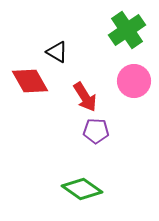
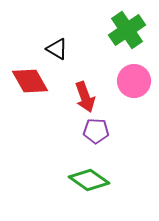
black triangle: moved 3 px up
red arrow: rotated 12 degrees clockwise
green diamond: moved 7 px right, 9 px up
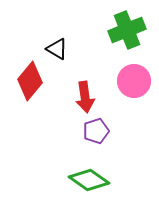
green cross: rotated 12 degrees clockwise
red diamond: rotated 69 degrees clockwise
red arrow: rotated 12 degrees clockwise
purple pentagon: rotated 20 degrees counterclockwise
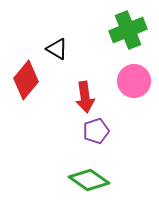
green cross: moved 1 px right
red diamond: moved 4 px left, 1 px up
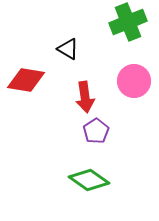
green cross: moved 8 px up
black triangle: moved 11 px right
red diamond: rotated 60 degrees clockwise
purple pentagon: rotated 15 degrees counterclockwise
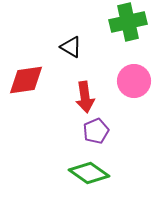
green cross: rotated 9 degrees clockwise
black triangle: moved 3 px right, 2 px up
red diamond: rotated 18 degrees counterclockwise
purple pentagon: rotated 10 degrees clockwise
green diamond: moved 7 px up
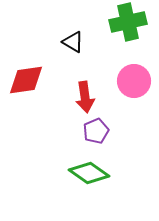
black triangle: moved 2 px right, 5 px up
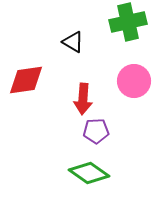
red arrow: moved 2 px left, 2 px down; rotated 12 degrees clockwise
purple pentagon: rotated 20 degrees clockwise
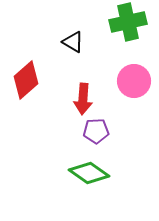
red diamond: rotated 33 degrees counterclockwise
